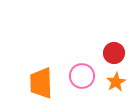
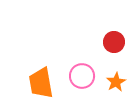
red circle: moved 11 px up
orange trapezoid: rotated 8 degrees counterclockwise
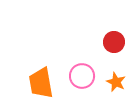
orange star: rotated 18 degrees counterclockwise
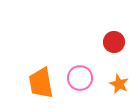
pink circle: moved 2 px left, 2 px down
orange star: moved 3 px right, 2 px down
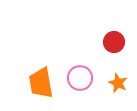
orange star: moved 1 px left, 1 px up
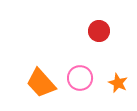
red circle: moved 15 px left, 11 px up
orange trapezoid: rotated 32 degrees counterclockwise
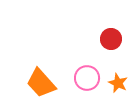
red circle: moved 12 px right, 8 px down
pink circle: moved 7 px right
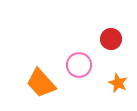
pink circle: moved 8 px left, 13 px up
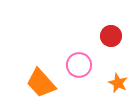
red circle: moved 3 px up
